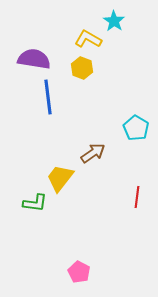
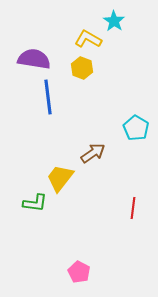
red line: moved 4 px left, 11 px down
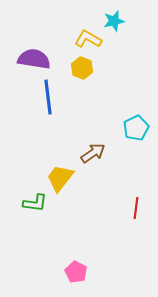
cyan star: rotated 25 degrees clockwise
cyan pentagon: rotated 15 degrees clockwise
red line: moved 3 px right
pink pentagon: moved 3 px left
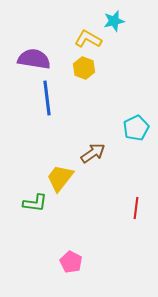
yellow hexagon: moved 2 px right
blue line: moved 1 px left, 1 px down
pink pentagon: moved 5 px left, 10 px up
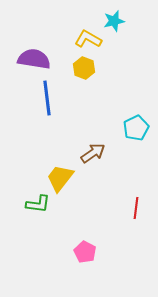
green L-shape: moved 3 px right, 1 px down
pink pentagon: moved 14 px right, 10 px up
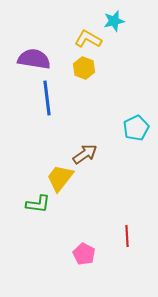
brown arrow: moved 8 px left, 1 px down
red line: moved 9 px left, 28 px down; rotated 10 degrees counterclockwise
pink pentagon: moved 1 px left, 2 px down
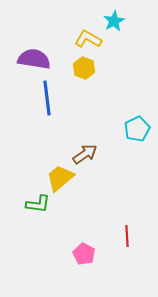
cyan star: rotated 15 degrees counterclockwise
cyan pentagon: moved 1 px right, 1 px down
yellow trapezoid: rotated 12 degrees clockwise
